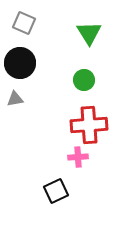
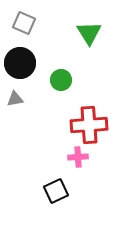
green circle: moved 23 px left
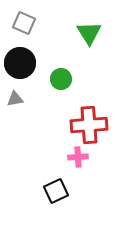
green circle: moved 1 px up
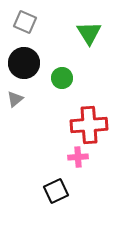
gray square: moved 1 px right, 1 px up
black circle: moved 4 px right
green circle: moved 1 px right, 1 px up
gray triangle: rotated 30 degrees counterclockwise
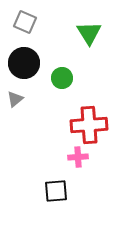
black square: rotated 20 degrees clockwise
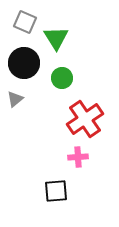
green triangle: moved 33 px left, 5 px down
red cross: moved 4 px left, 6 px up; rotated 30 degrees counterclockwise
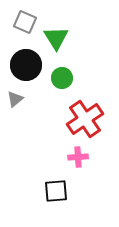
black circle: moved 2 px right, 2 px down
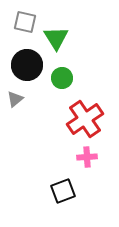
gray square: rotated 10 degrees counterclockwise
black circle: moved 1 px right
pink cross: moved 9 px right
black square: moved 7 px right; rotated 15 degrees counterclockwise
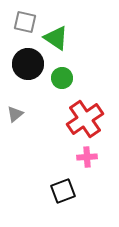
green triangle: rotated 24 degrees counterclockwise
black circle: moved 1 px right, 1 px up
gray triangle: moved 15 px down
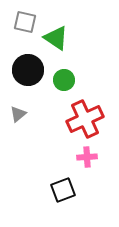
black circle: moved 6 px down
green circle: moved 2 px right, 2 px down
gray triangle: moved 3 px right
red cross: rotated 9 degrees clockwise
black square: moved 1 px up
